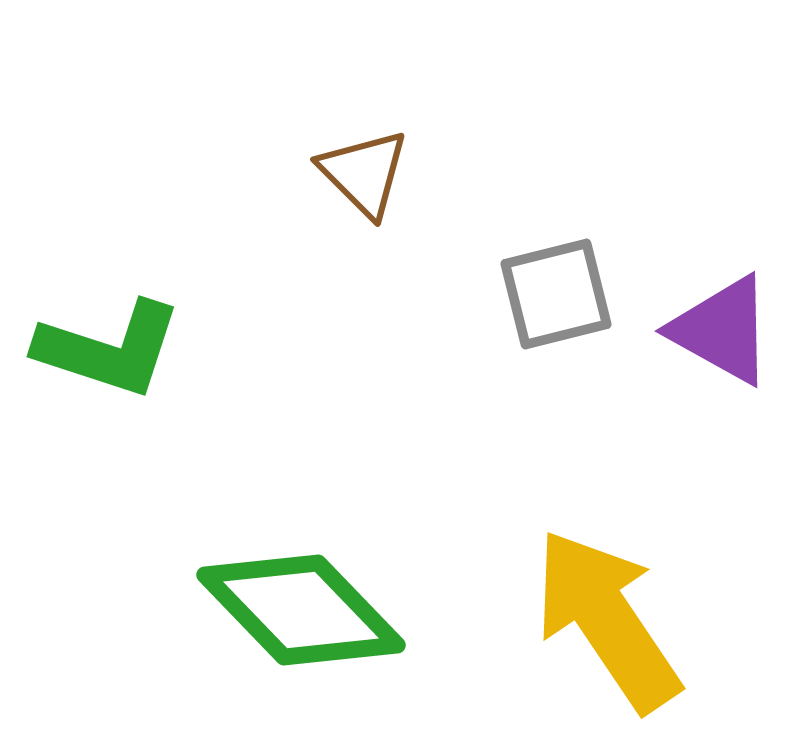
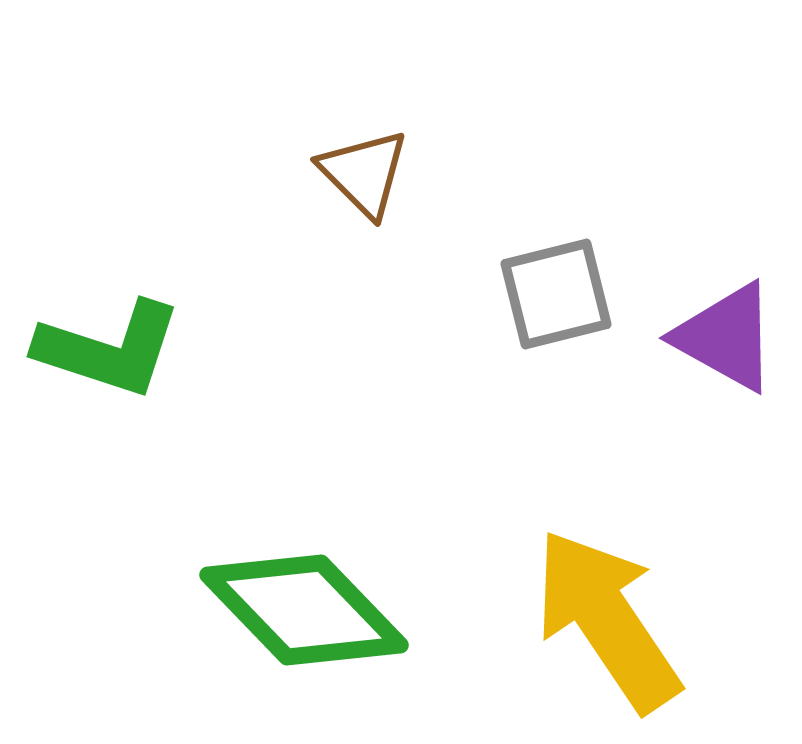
purple triangle: moved 4 px right, 7 px down
green diamond: moved 3 px right
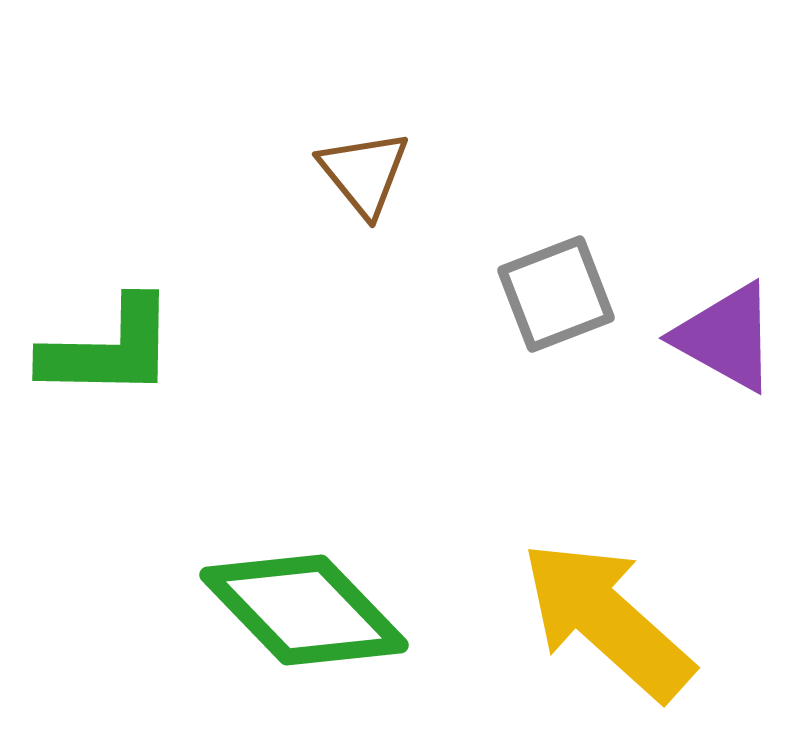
brown triangle: rotated 6 degrees clockwise
gray square: rotated 7 degrees counterclockwise
green L-shape: rotated 17 degrees counterclockwise
yellow arrow: rotated 14 degrees counterclockwise
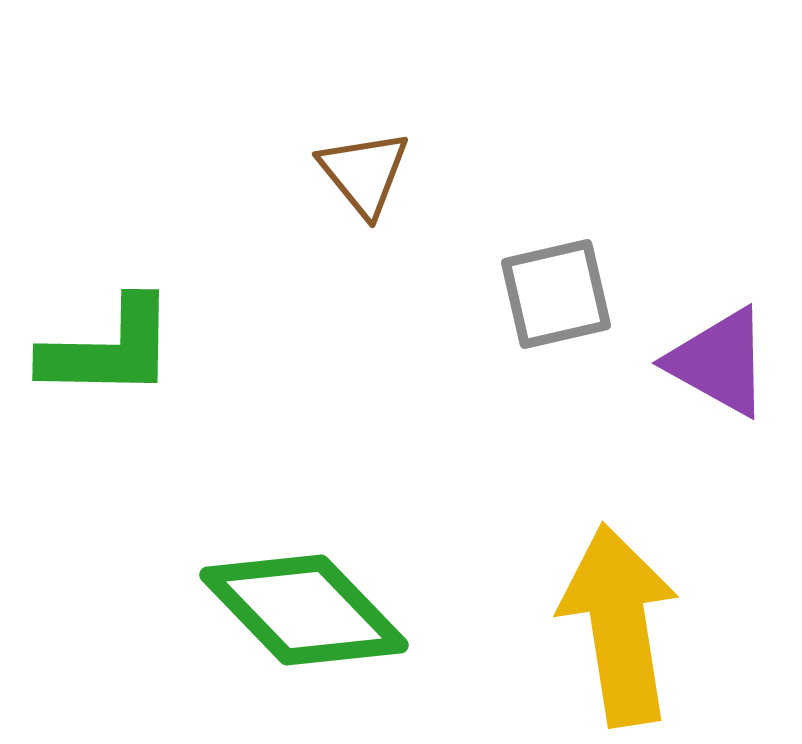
gray square: rotated 8 degrees clockwise
purple triangle: moved 7 px left, 25 px down
yellow arrow: moved 12 px right, 5 px down; rotated 39 degrees clockwise
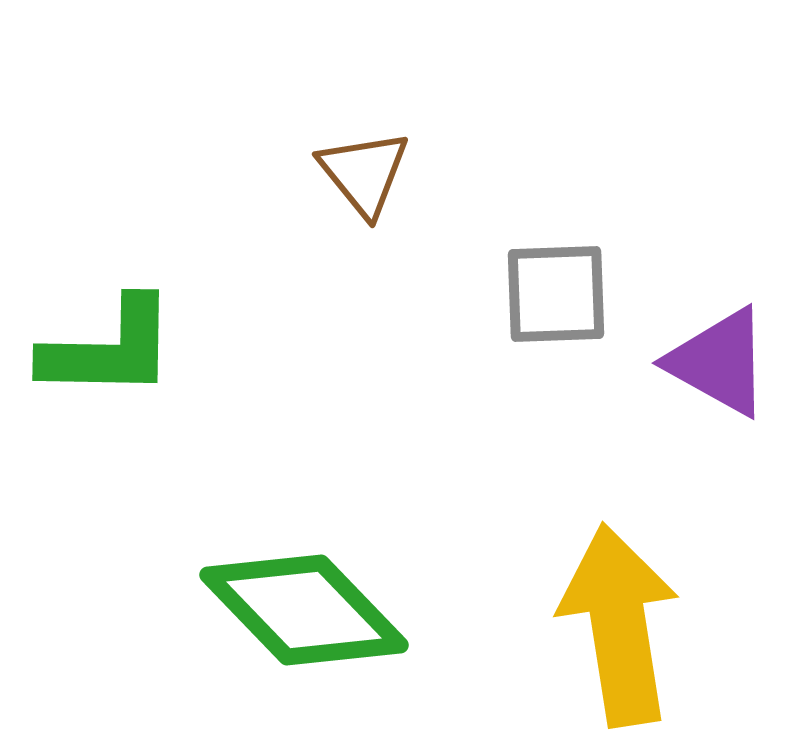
gray square: rotated 11 degrees clockwise
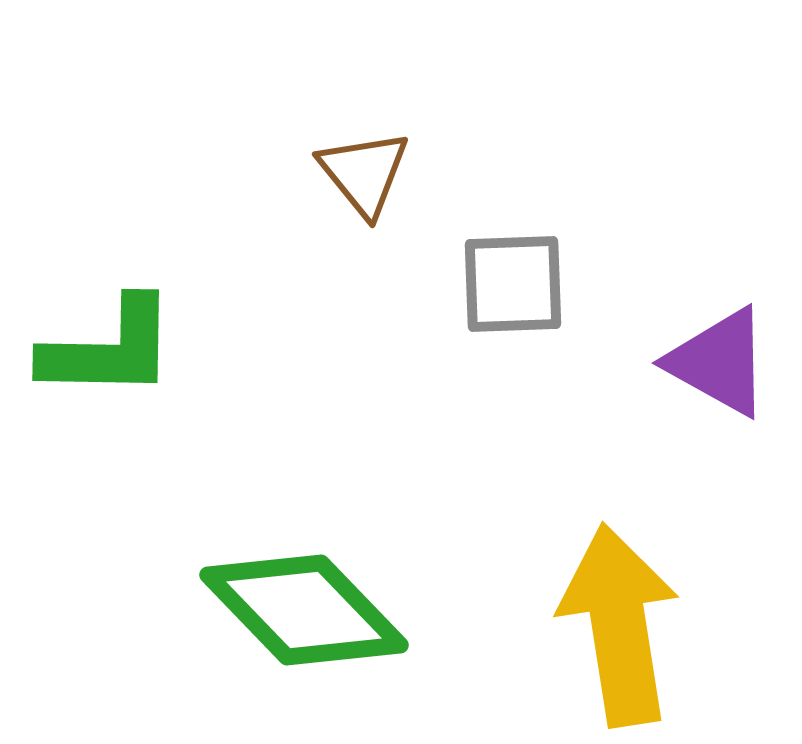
gray square: moved 43 px left, 10 px up
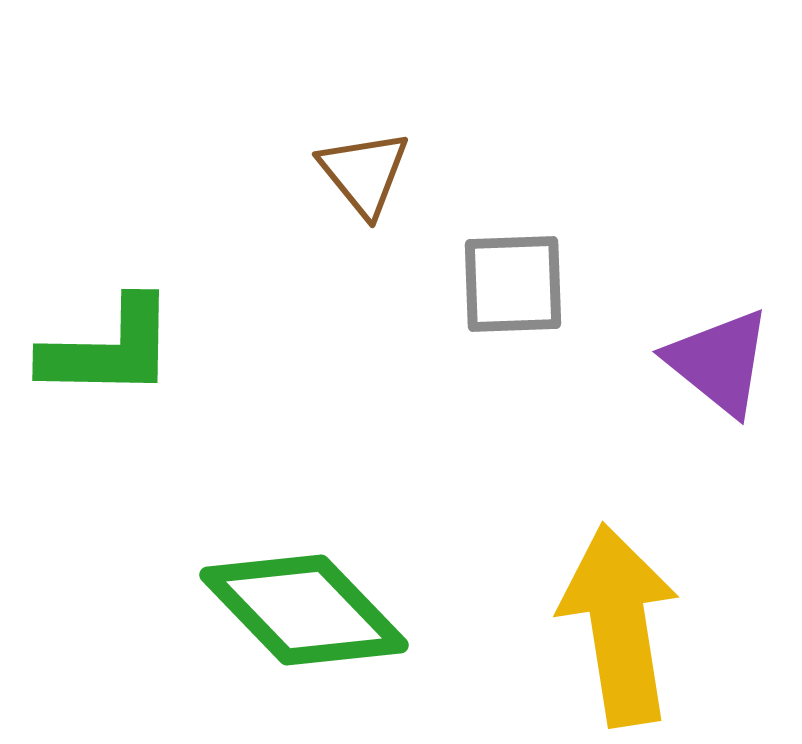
purple triangle: rotated 10 degrees clockwise
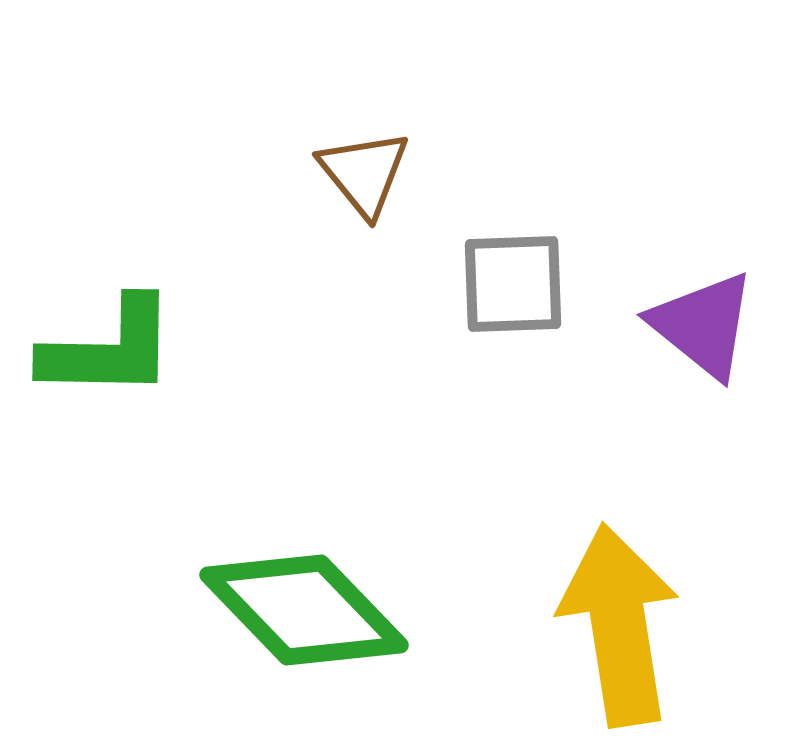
purple triangle: moved 16 px left, 37 px up
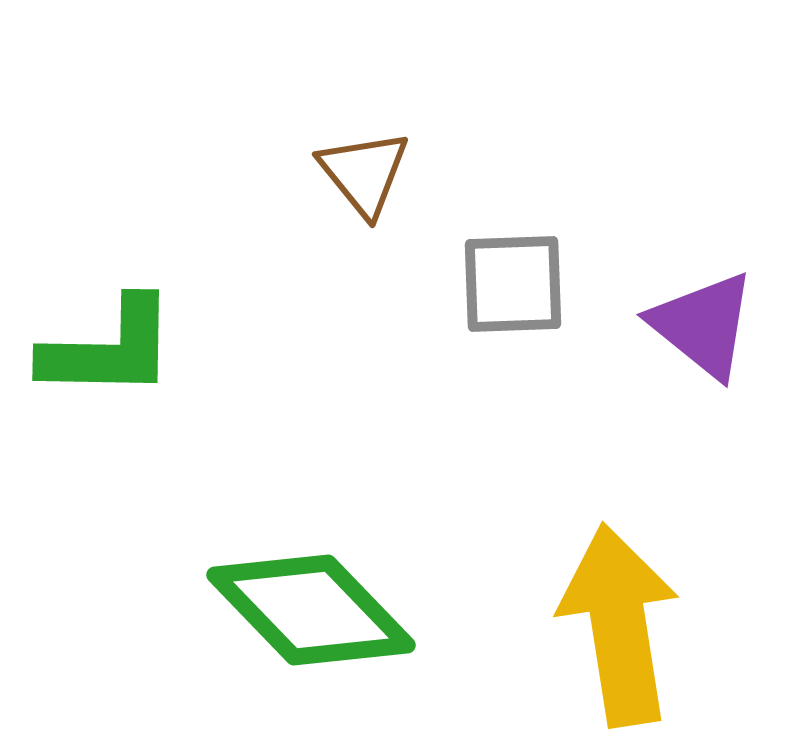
green diamond: moved 7 px right
